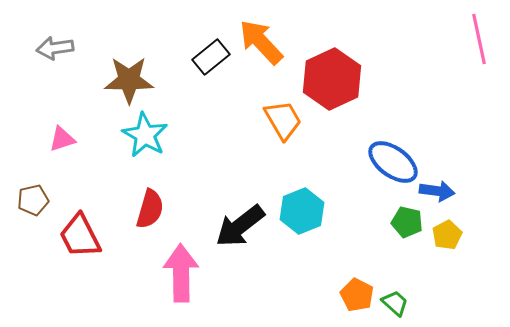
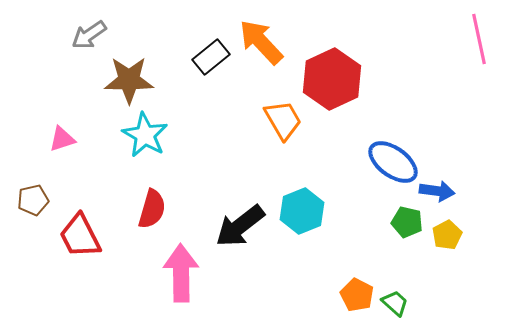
gray arrow: moved 34 px right, 13 px up; rotated 27 degrees counterclockwise
red semicircle: moved 2 px right
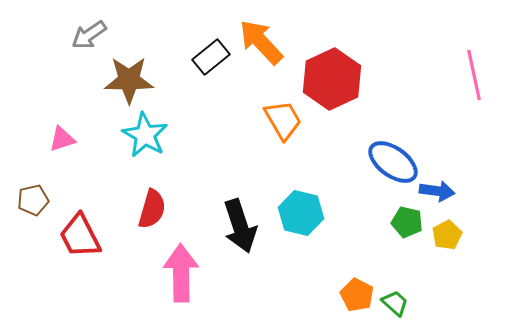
pink line: moved 5 px left, 36 px down
cyan hexagon: moved 1 px left, 2 px down; rotated 24 degrees counterclockwise
black arrow: rotated 70 degrees counterclockwise
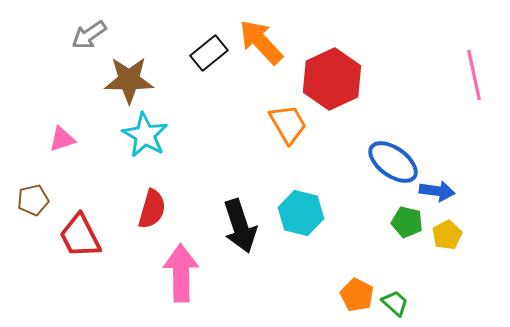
black rectangle: moved 2 px left, 4 px up
orange trapezoid: moved 5 px right, 4 px down
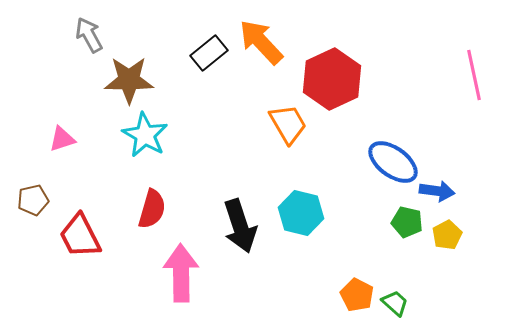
gray arrow: rotated 96 degrees clockwise
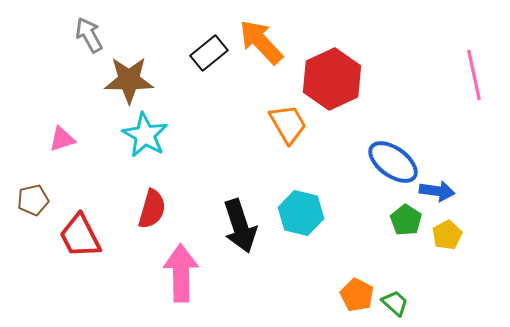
green pentagon: moved 1 px left, 2 px up; rotated 20 degrees clockwise
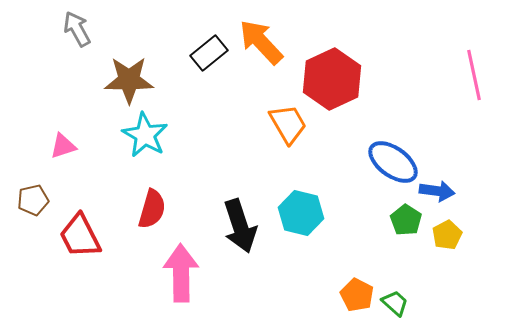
gray arrow: moved 12 px left, 6 px up
pink triangle: moved 1 px right, 7 px down
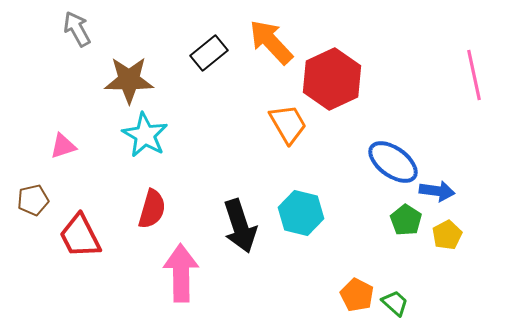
orange arrow: moved 10 px right
